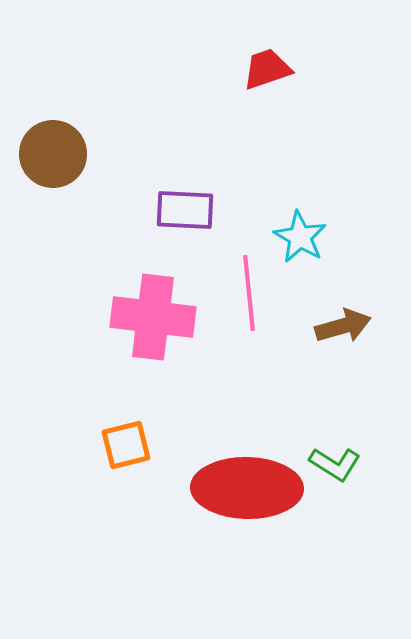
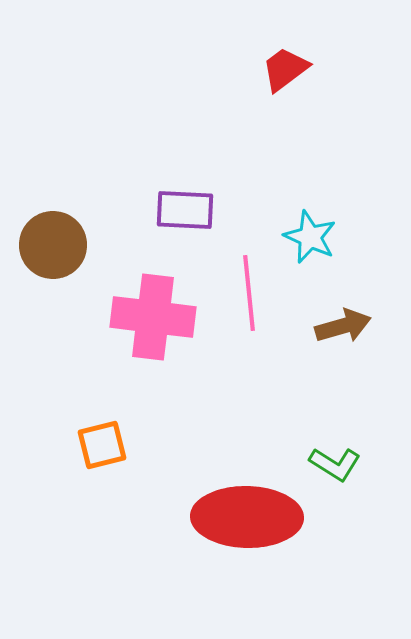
red trapezoid: moved 18 px right; rotated 18 degrees counterclockwise
brown circle: moved 91 px down
cyan star: moved 10 px right; rotated 6 degrees counterclockwise
orange square: moved 24 px left
red ellipse: moved 29 px down
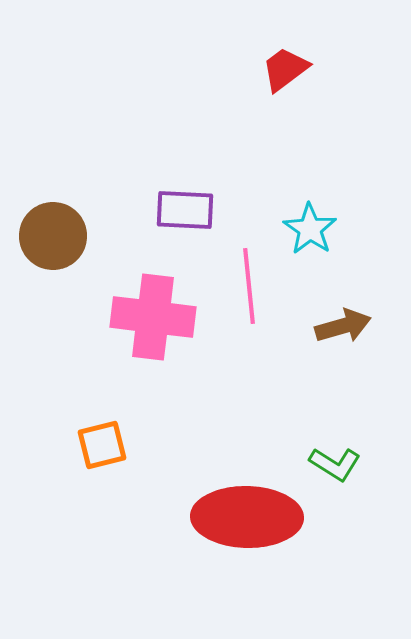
cyan star: moved 8 px up; rotated 10 degrees clockwise
brown circle: moved 9 px up
pink line: moved 7 px up
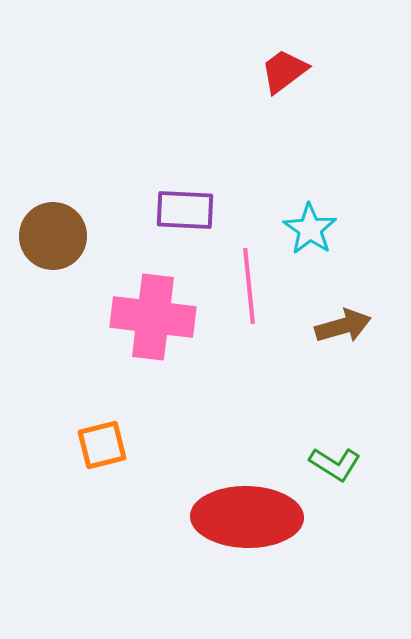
red trapezoid: moved 1 px left, 2 px down
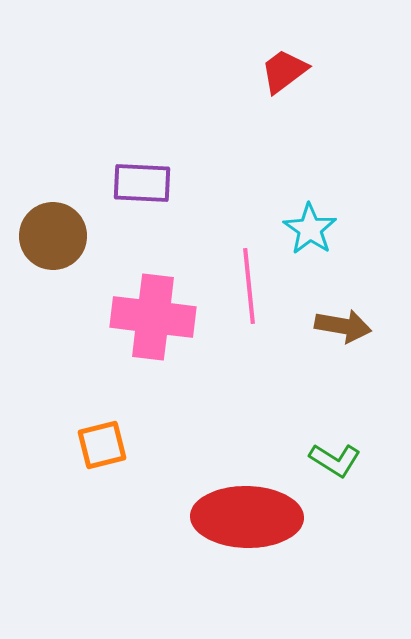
purple rectangle: moved 43 px left, 27 px up
brown arrow: rotated 26 degrees clockwise
green L-shape: moved 4 px up
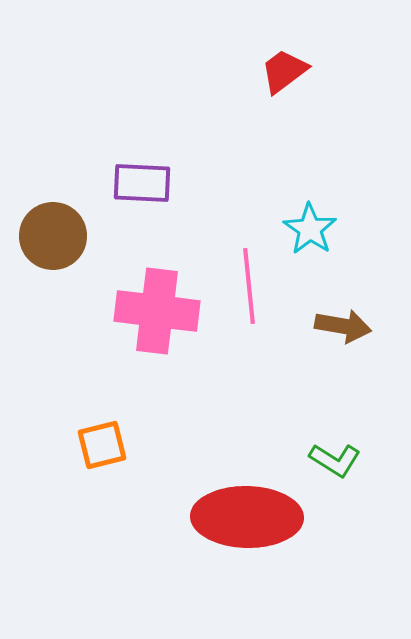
pink cross: moved 4 px right, 6 px up
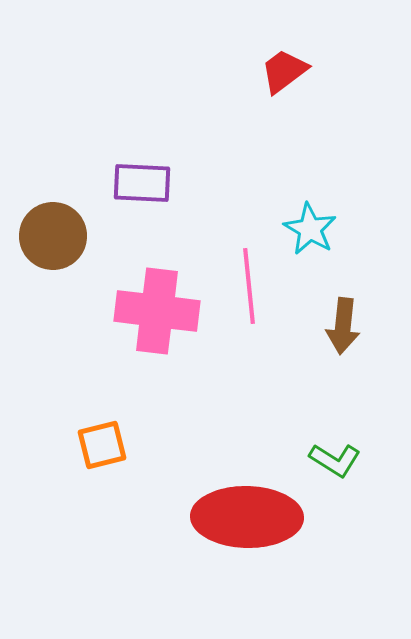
cyan star: rotated 4 degrees counterclockwise
brown arrow: rotated 86 degrees clockwise
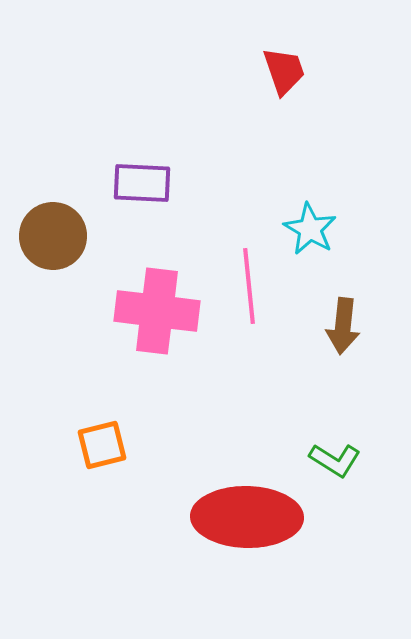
red trapezoid: rotated 108 degrees clockwise
